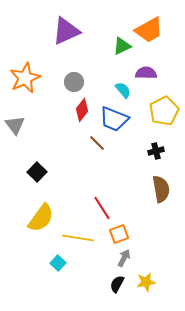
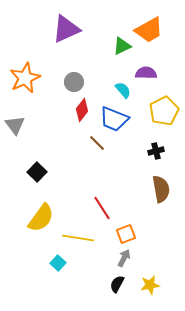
purple triangle: moved 2 px up
orange square: moved 7 px right
yellow star: moved 4 px right, 3 px down
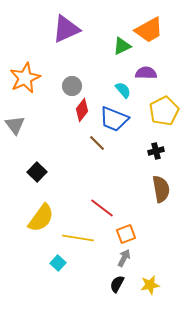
gray circle: moved 2 px left, 4 px down
red line: rotated 20 degrees counterclockwise
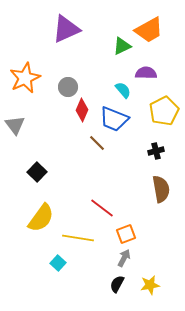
gray circle: moved 4 px left, 1 px down
red diamond: rotated 15 degrees counterclockwise
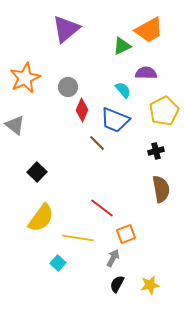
purple triangle: rotated 16 degrees counterclockwise
blue trapezoid: moved 1 px right, 1 px down
gray triangle: rotated 15 degrees counterclockwise
gray arrow: moved 11 px left
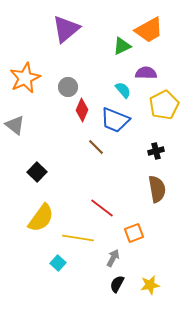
yellow pentagon: moved 6 px up
brown line: moved 1 px left, 4 px down
brown semicircle: moved 4 px left
orange square: moved 8 px right, 1 px up
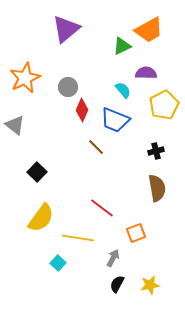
brown semicircle: moved 1 px up
orange square: moved 2 px right
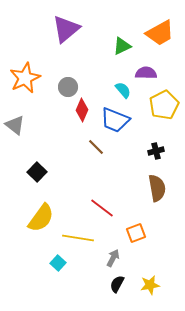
orange trapezoid: moved 11 px right, 3 px down
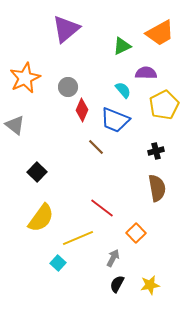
orange square: rotated 24 degrees counterclockwise
yellow line: rotated 32 degrees counterclockwise
